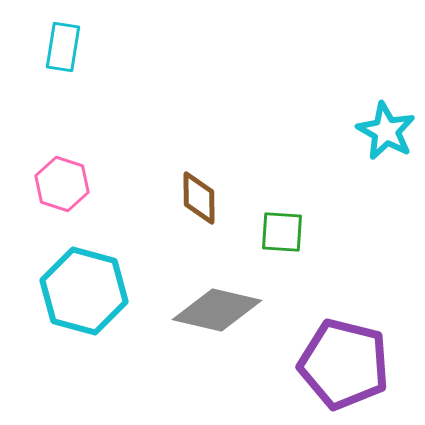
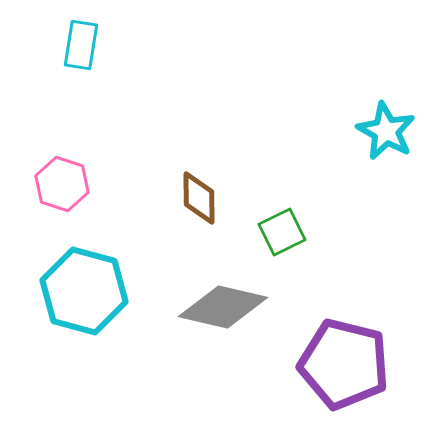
cyan rectangle: moved 18 px right, 2 px up
green square: rotated 30 degrees counterclockwise
gray diamond: moved 6 px right, 3 px up
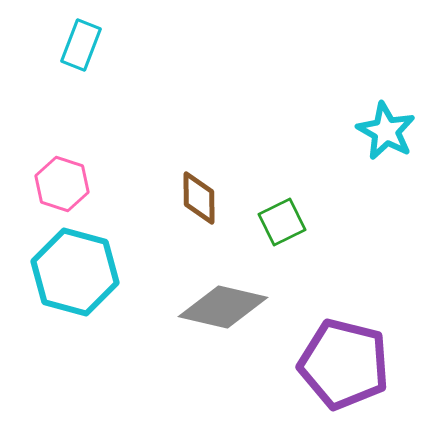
cyan rectangle: rotated 12 degrees clockwise
green square: moved 10 px up
cyan hexagon: moved 9 px left, 19 px up
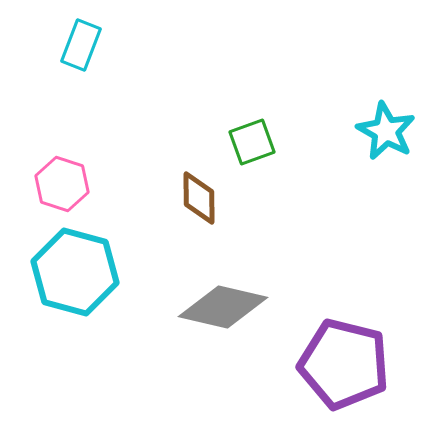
green square: moved 30 px left, 80 px up; rotated 6 degrees clockwise
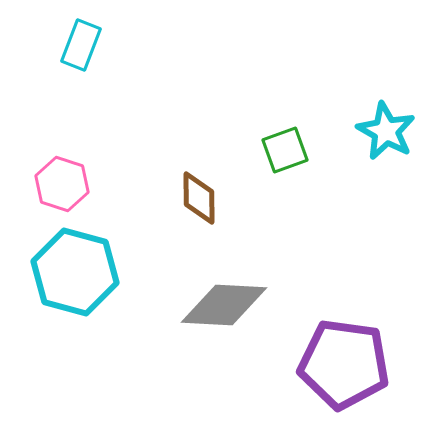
green square: moved 33 px right, 8 px down
gray diamond: moved 1 px right, 2 px up; rotated 10 degrees counterclockwise
purple pentagon: rotated 6 degrees counterclockwise
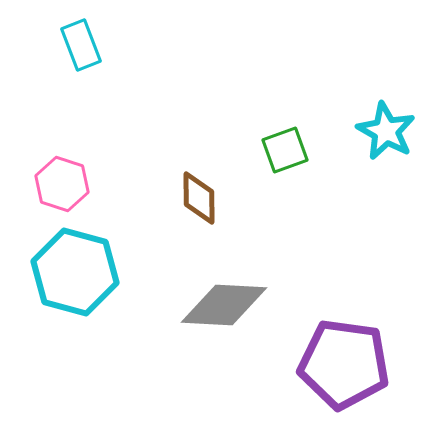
cyan rectangle: rotated 42 degrees counterclockwise
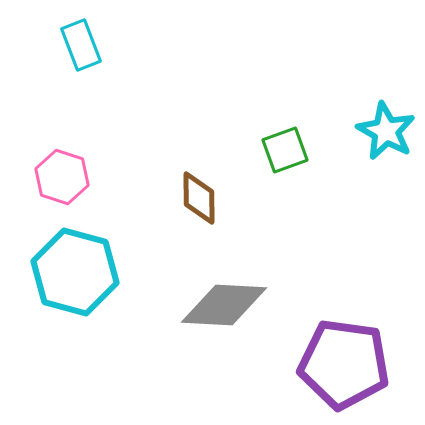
pink hexagon: moved 7 px up
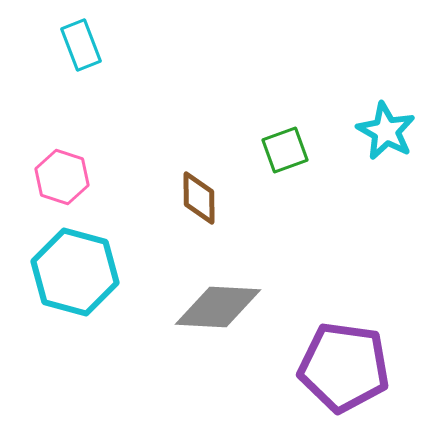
gray diamond: moved 6 px left, 2 px down
purple pentagon: moved 3 px down
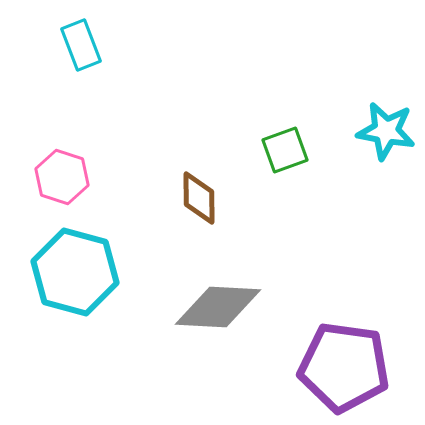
cyan star: rotated 18 degrees counterclockwise
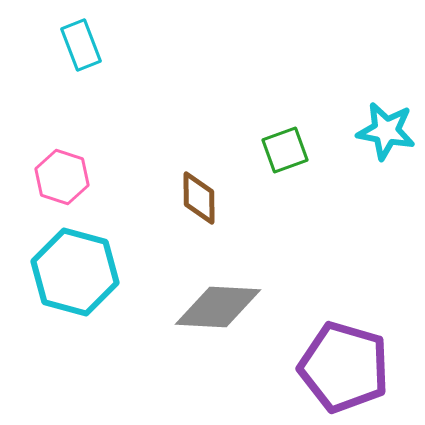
purple pentagon: rotated 8 degrees clockwise
